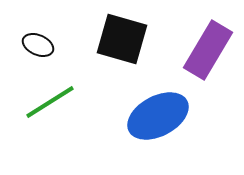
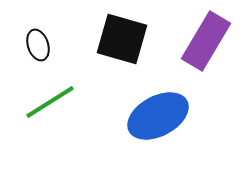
black ellipse: rotated 48 degrees clockwise
purple rectangle: moved 2 px left, 9 px up
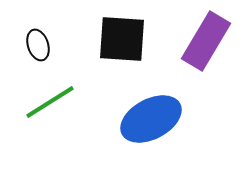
black square: rotated 12 degrees counterclockwise
blue ellipse: moved 7 px left, 3 px down
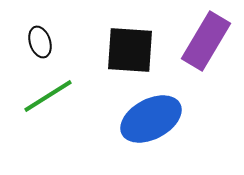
black square: moved 8 px right, 11 px down
black ellipse: moved 2 px right, 3 px up
green line: moved 2 px left, 6 px up
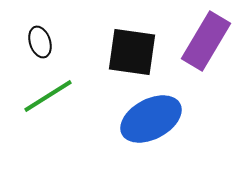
black square: moved 2 px right, 2 px down; rotated 4 degrees clockwise
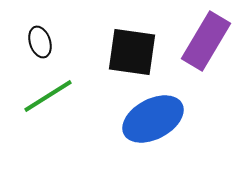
blue ellipse: moved 2 px right
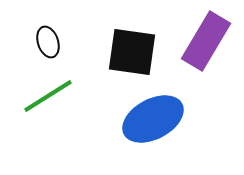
black ellipse: moved 8 px right
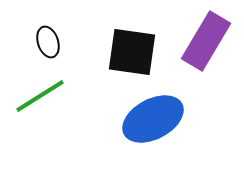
green line: moved 8 px left
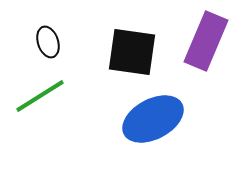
purple rectangle: rotated 8 degrees counterclockwise
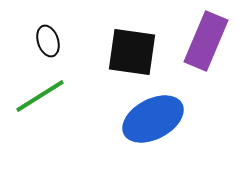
black ellipse: moved 1 px up
